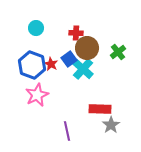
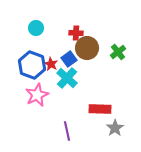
cyan cross: moved 16 px left, 9 px down
gray star: moved 4 px right, 3 px down
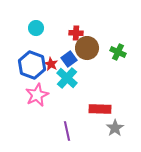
green cross: rotated 28 degrees counterclockwise
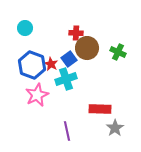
cyan circle: moved 11 px left
cyan cross: moved 1 px left, 1 px down; rotated 30 degrees clockwise
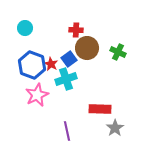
red cross: moved 3 px up
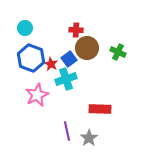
blue hexagon: moved 1 px left, 7 px up
gray star: moved 26 px left, 10 px down
